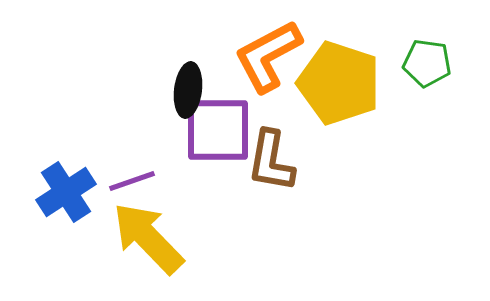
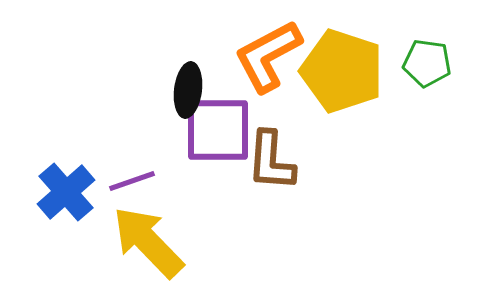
yellow pentagon: moved 3 px right, 12 px up
brown L-shape: rotated 6 degrees counterclockwise
blue cross: rotated 8 degrees counterclockwise
yellow arrow: moved 4 px down
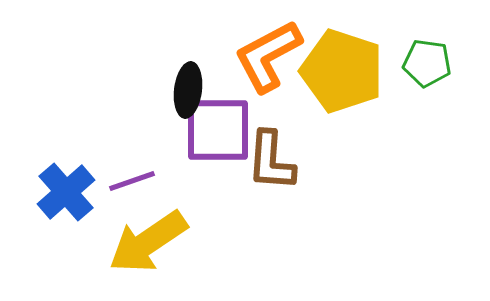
yellow arrow: rotated 80 degrees counterclockwise
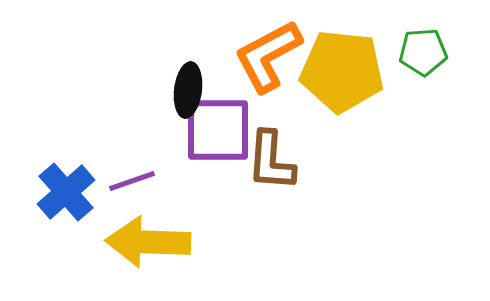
green pentagon: moved 4 px left, 11 px up; rotated 12 degrees counterclockwise
yellow pentagon: rotated 12 degrees counterclockwise
yellow arrow: rotated 36 degrees clockwise
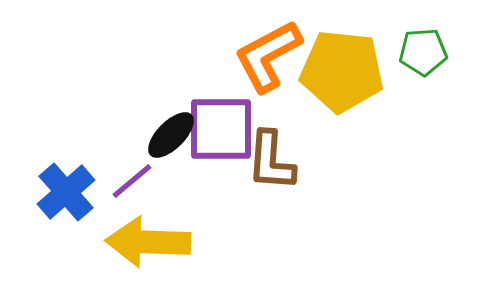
black ellipse: moved 17 px left, 45 px down; rotated 38 degrees clockwise
purple square: moved 3 px right, 1 px up
purple line: rotated 21 degrees counterclockwise
